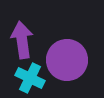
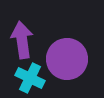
purple circle: moved 1 px up
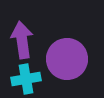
cyan cross: moved 4 px left, 1 px down; rotated 36 degrees counterclockwise
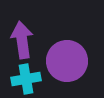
purple circle: moved 2 px down
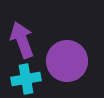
purple arrow: rotated 12 degrees counterclockwise
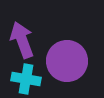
cyan cross: rotated 20 degrees clockwise
